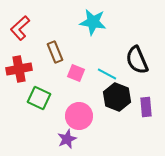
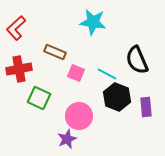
red L-shape: moved 4 px left
brown rectangle: rotated 45 degrees counterclockwise
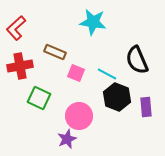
red cross: moved 1 px right, 3 px up
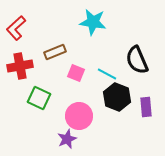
brown rectangle: rotated 45 degrees counterclockwise
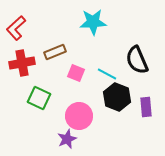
cyan star: rotated 12 degrees counterclockwise
red cross: moved 2 px right, 3 px up
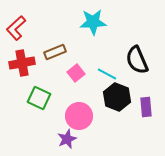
pink square: rotated 30 degrees clockwise
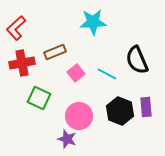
black hexagon: moved 3 px right, 14 px down
purple star: rotated 30 degrees counterclockwise
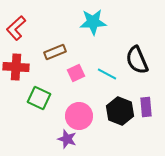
red cross: moved 6 px left, 4 px down; rotated 15 degrees clockwise
pink square: rotated 12 degrees clockwise
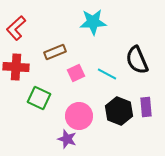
black hexagon: moved 1 px left
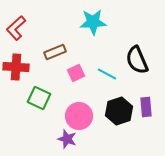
black hexagon: rotated 20 degrees clockwise
